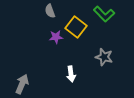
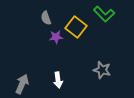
gray semicircle: moved 4 px left, 7 px down
gray star: moved 2 px left, 13 px down
white arrow: moved 13 px left, 6 px down
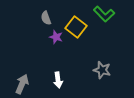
purple star: rotated 24 degrees clockwise
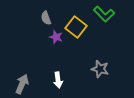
gray star: moved 2 px left, 1 px up
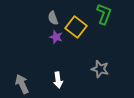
green L-shape: rotated 115 degrees counterclockwise
gray semicircle: moved 7 px right
gray arrow: rotated 48 degrees counterclockwise
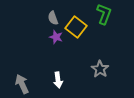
gray star: rotated 18 degrees clockwise
